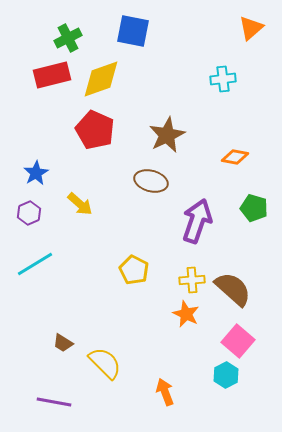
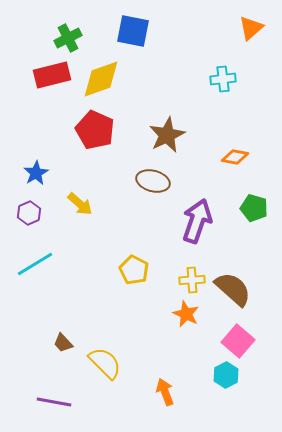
brown ellipse: moved 2 px right
brown trapezoid: rotated 15 degrees clockwise
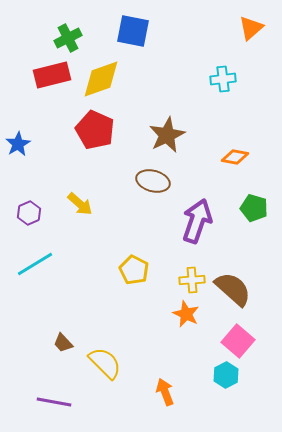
blue star: moved 18 px left, 29 px up
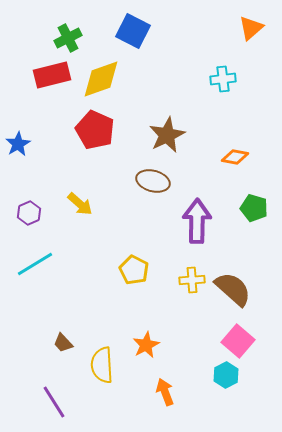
blue square: rotated 16 degrees clockwise
purple arrow: rotated 18 degrees counterclockwise
orange star: moved 40 px left, 31 px down; rotated 20 degrees clockwise
yellow semicircle: moved 3 px left, 2 px down; rotated 138 degrees counterclockwise
purple line: rotated 48 degrees clockwise
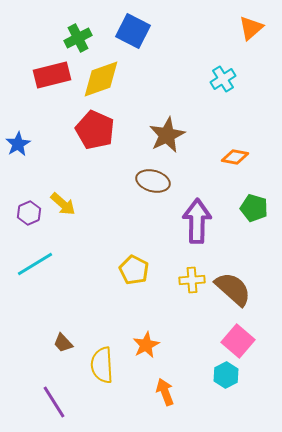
green cross: moved 10 px right
cyan cross: rotated 25 degrees counterclockwise
yellow arrow: moved 17 px left
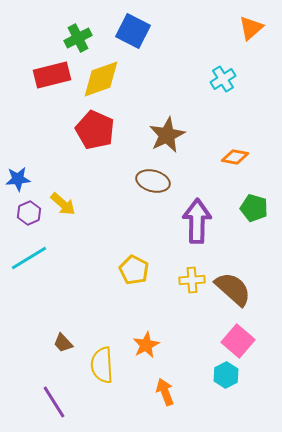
blue star: moved 35 px down; rotated 25 degrees clockwise
cyan line: moved 6 px left, 6 px up
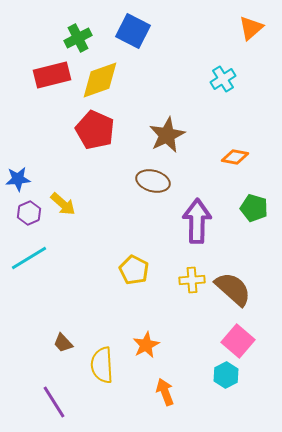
yellow diamond: moved 1 px left, 1 px down
